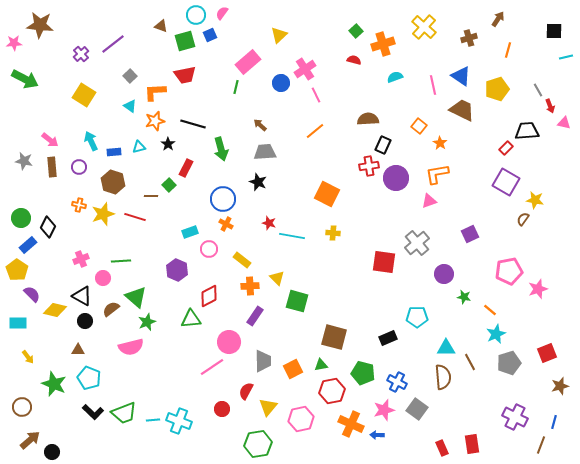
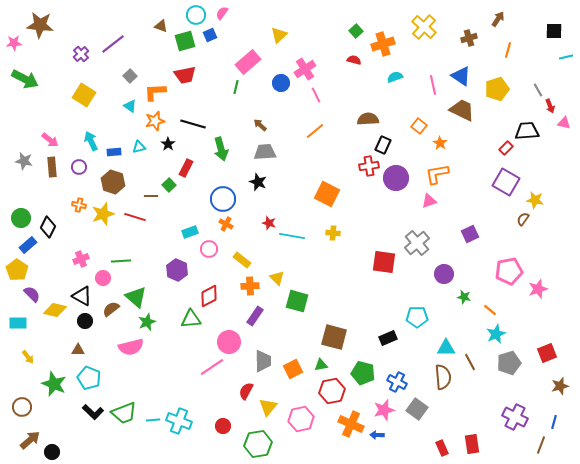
red circle at (222, 409): moved 1 px right, 17 px down
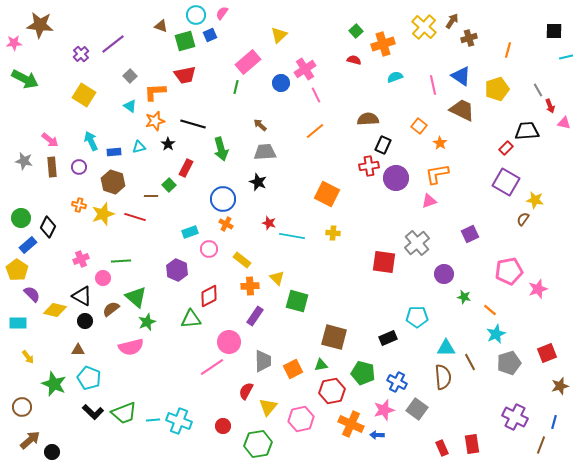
brown arrow at (498, 19): moved 46 px left, 2 px down
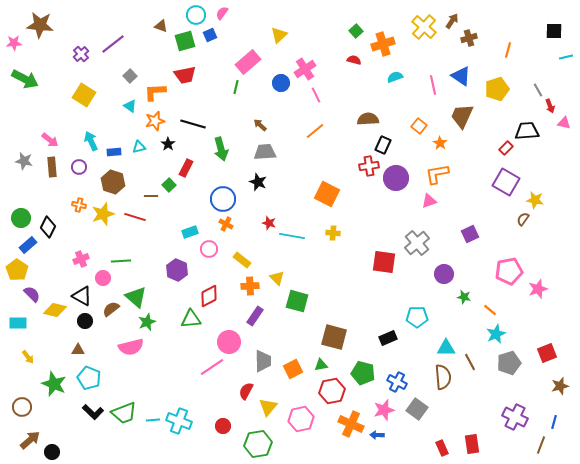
brown trapezoid at (462, 110): moved 6 px down; rotated 92 degrees counterclockwise
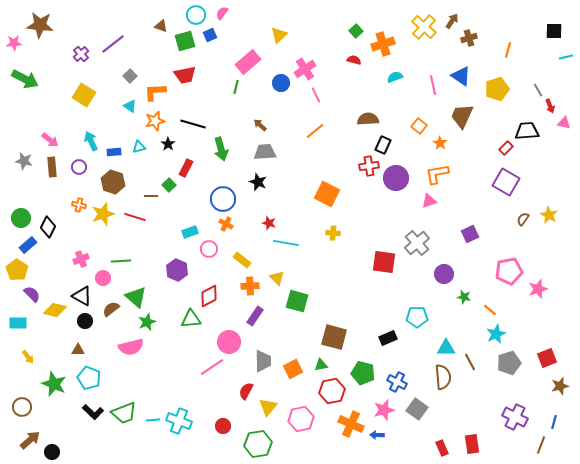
yellow star at (535, 200): moved 14 px right, 15 px down; rotated 18 degrees clockwise
cyan line at (292, 236): moved 6 px left, 7 px down
red square at (547, 353): moved 5 px down
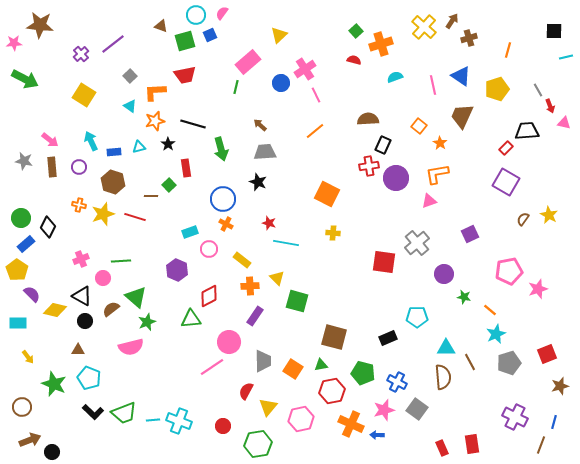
orange cross at (383, 44): moved 2 px left
red rectangle at (186, 168): rotated 36 degrees counterclockwise
blue rectangle at (28, 245): moved 2 px left, 1 px up
red square at (547, 358): moved 4 px up
orange square at (293, 369): rotated 30 degrees counterclockwise
brown arrow at (30, 440): rotated 20 degrees clockwise
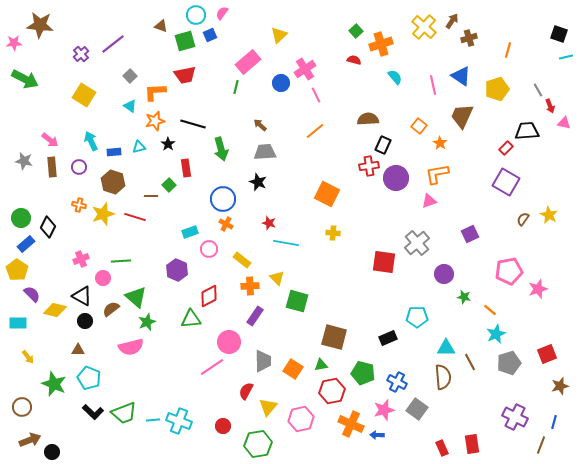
black square at (554, 31): moved 5 px right, 3 px down; rotated 18 degrees clockwise
cyan semicircle at (395, 77): rotated 70 degrees clockwise
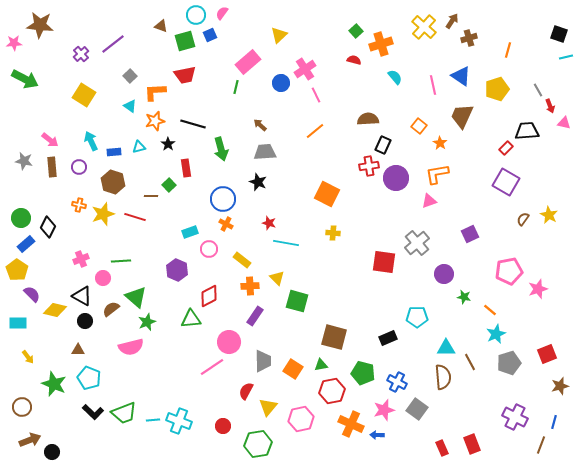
red rectangle at (472, 444): rotated 12 degrees counterclockwise
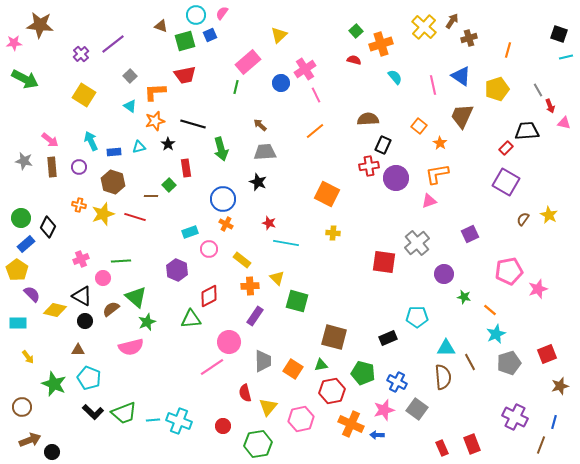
red semicircle at (246, 391): moved 1 px left, 2 px down; rotated 42 degrees counterclockwise
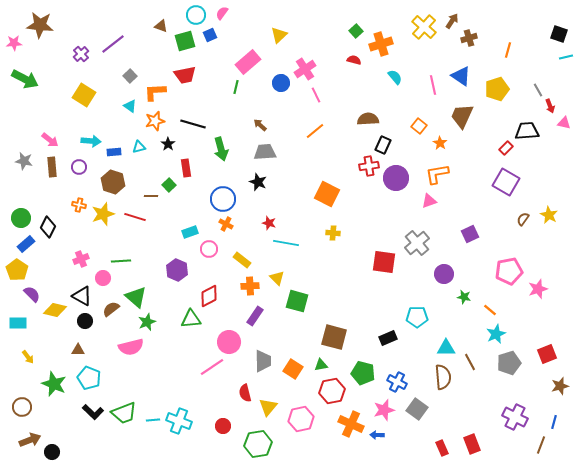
cyan arrow at (91, 141): rotated 120 degrees clockwise
